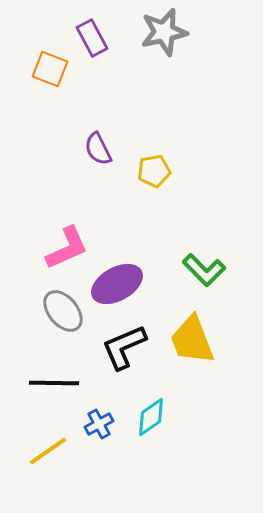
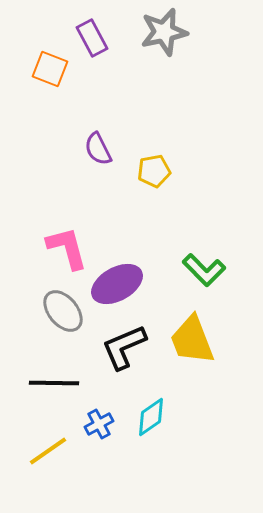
pink L-shape: rotated 81 degrees counterclockwise
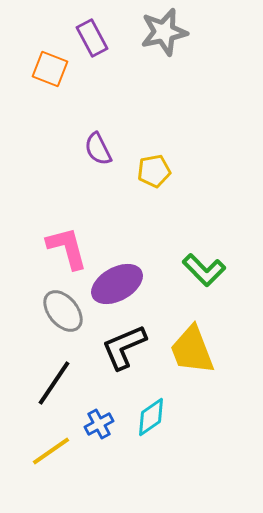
yellow trapezoid: moved 10 px down
black line: rotated 57 degrees counterclockwise
yellow line: moved 3 px right
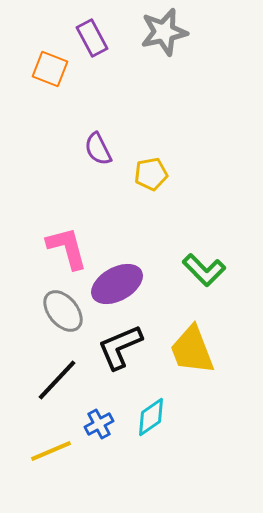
yellow pentagon: moved 3 px left, 3 px down
black L-shape: moved 4 px left
black line: moved 3 px right, 3 px up; rotated 9 degrees clockwise
yellow line: rotated 12 degrees clockwise
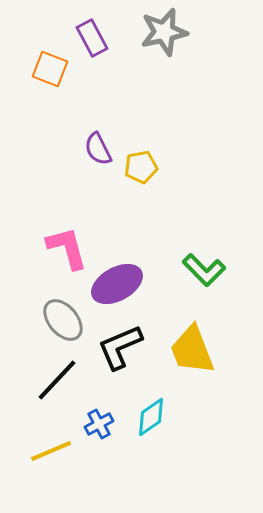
yellow pentagon: moved 10 px left, 7 px up
gray ellipse: moved 9 px down
